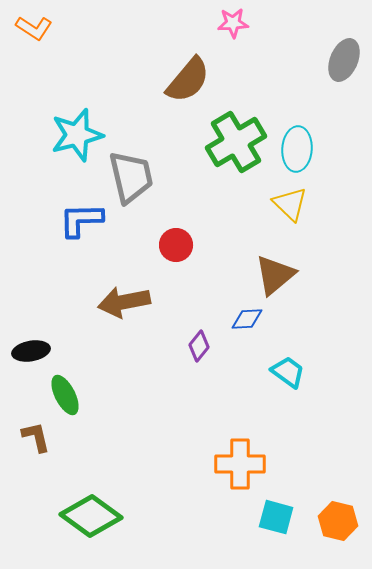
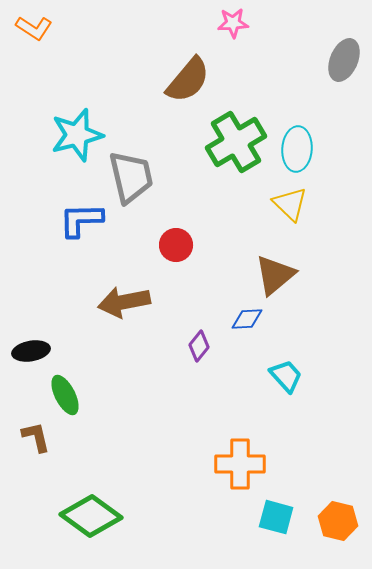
cyan trapezoid: moved 2 px left, 4 px down; rotated 12 degrees clockwise
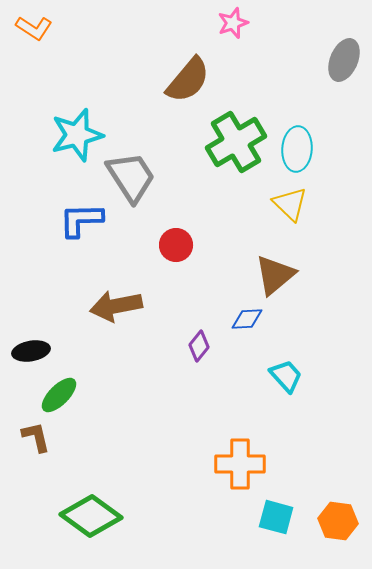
pink star: rotated 16 degrees counterclockwise
gray trapezoid: rotated 20 degrees counterclockwise
brown arrow: moved 8 px left, 4 px down
green ellipse: moved 6 px left; rotated 72 degrees clockwise
orange hexagon: rotated 6 degrees counterclockwise
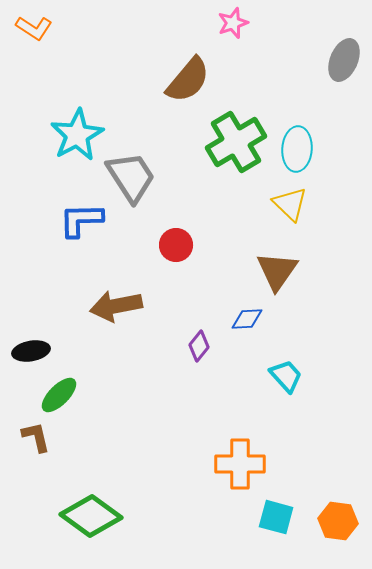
cyan star: rotated 14 degrees counterclockwise
brown triangle: moved 2 px right, 4 px up; rotated 15 degrees counterclockwise
